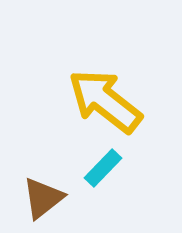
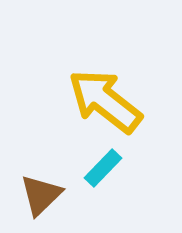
brown triangle: moved 2 px left, 3 px up; rotated 6 degrees counterclockwise
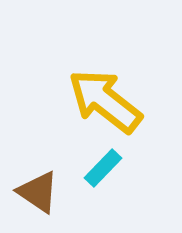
brown triangle: moved 3 px left, 3 px up; rotated 42 degrees counterclockwise
